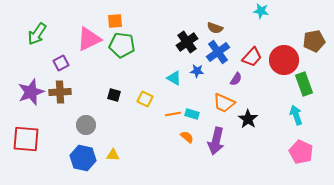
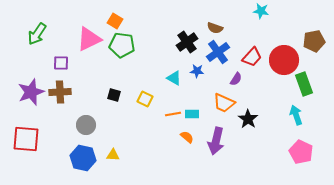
orange square: rotated 35 degrees clockwise
purple square: rotated 28 degrees clockwise
cyan rectangle: rotated 16 degrees counterclockwise
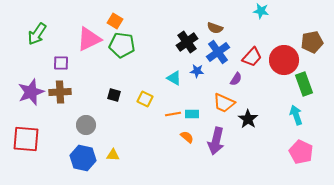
brown pentagon: moved 2 px left, 1 px down
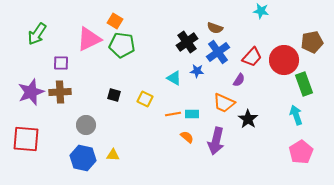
purple semicircle: moved 3 px right, 1 px down
pink pentagon: rotated 15 degrees clockwise
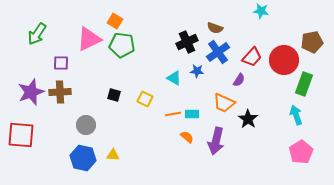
black cross: rotated 10 degrees clockwise
green rectangle: rotated 40 degrees clockwise
red square: moved 5 px left, 4 px up
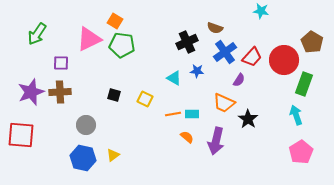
brown pentagon: rotated 30 degrees counterclockwise
blue cross: moved 7 px right
yellow triangle: rotated 40 degrees counterclockwise
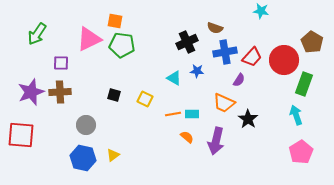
orange square: rotated 21 degrees counterclockwise
blue cross: rotated 25 degrees clockwise
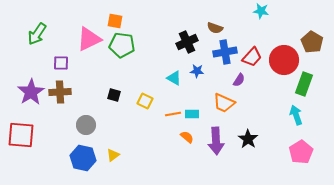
purple star: rotated 12 degrees counterclockwise
yellow square: moved 2 px down
black star: moved 20 px down
purple arrow: rotated 16 degrees counterclockwise
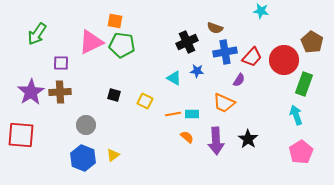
pink triangle: moved 2 px right, 3 px down
blue hexagon: rotated 10 degrees clockwise
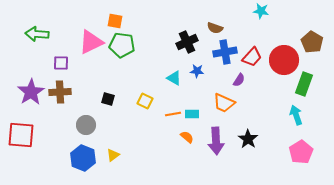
green arrow: rotated 60 degrees clockwise
black square: moved 6 px left, 4 px down
